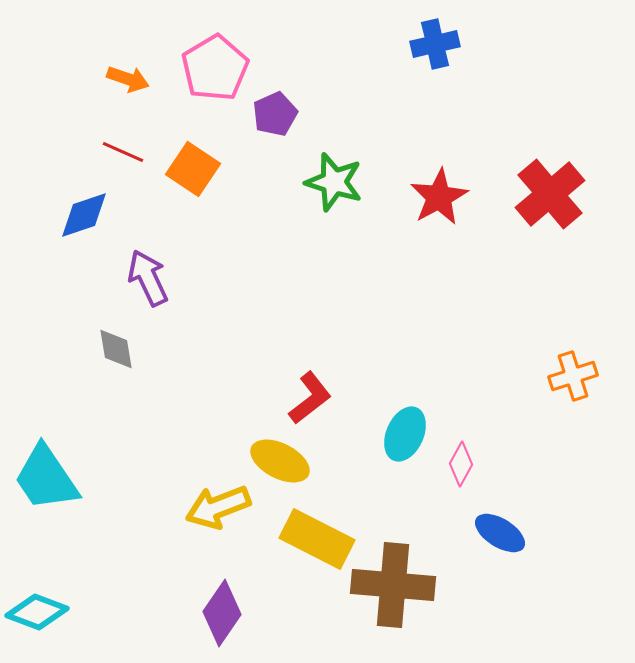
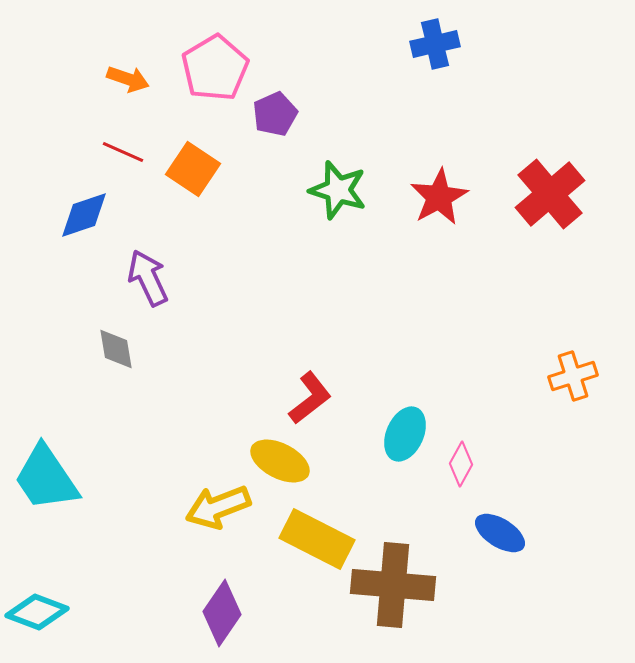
green star: moved 4 px right, 8 px down
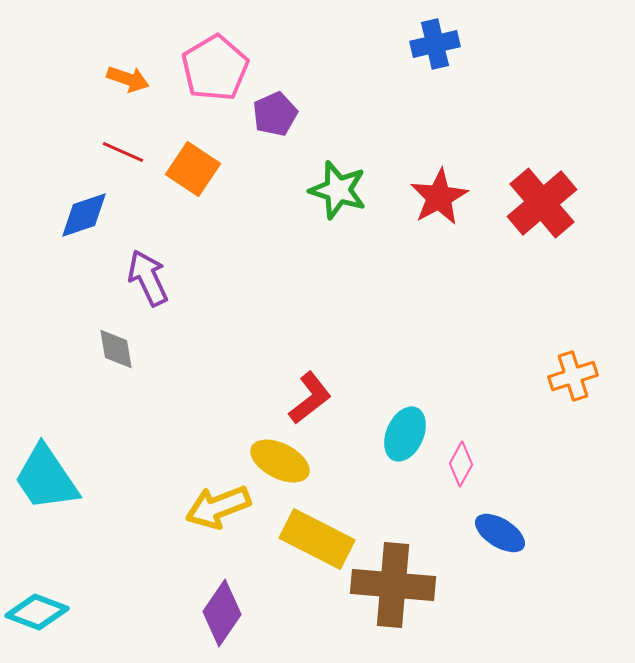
red cross: moved 8 px left, 9 px down
